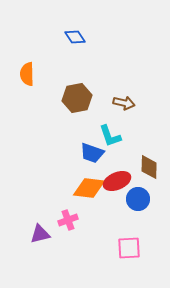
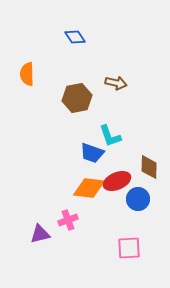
brown arrow: moved 8 px left, 20 px up
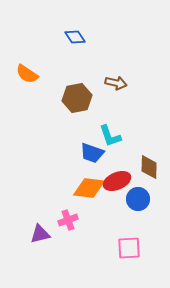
orange semicircle: rotated 55 degrees counterclockwise
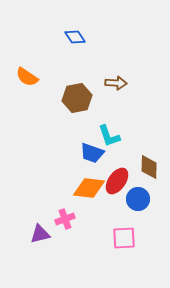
orange semicircle: moved 3 px down
brown arrow: rotated 10 degrees counterclockwise
cyan L-shape: moved 1 px left
red ellipse: rotated 32 degrees counterclockwise
pink cross: moved 3 px left, 1 px up
pink square: moved 5 px left, 10 px up
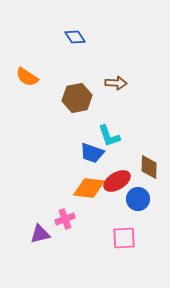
red ellipse: rotated 24 degrees clockwise
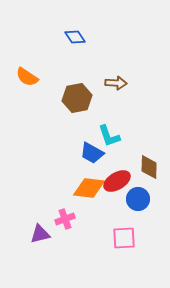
blue trapezoid: rotated 10 degrees clockwise
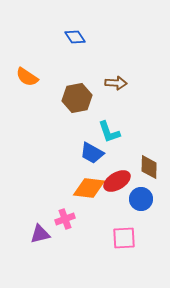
cyan L-shape: moved 4 px up
blue circle: moved 3 px right
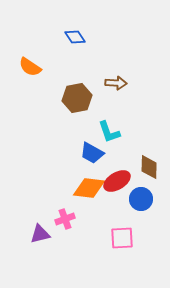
orange semicircle: moved 3 px right, 10 px up
pink square: moved 2 px left
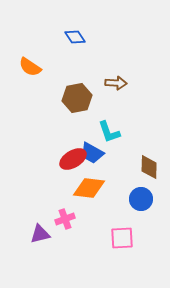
red ellipse: moved 44 px left, 22 px up
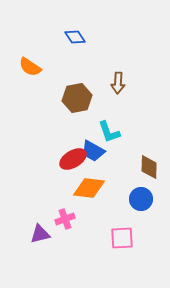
brown arrow: moved 2 px right; rotated 90 degrees clockwise
blue trapezoid: moved 1 px right, 2 px up
